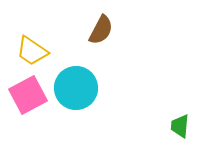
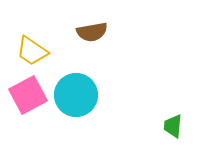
brown semicircle: moved 9 px left, 2 px down; rotated 52 degrees clockwise
cyan circle: moved 7 px down
green trapezoid: moved 7 px left
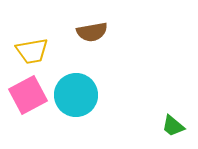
yellow trapezoid: rotated 44 degrees counterclockwise
green trapezoid: rotated 55 degrees counterclockwise
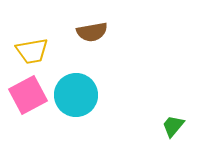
green trapezoid: rotated 90 degrees clockwise
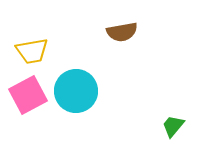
brown semicircle: moved 30 px right
cyan circle: moved 4 px up
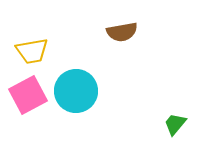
green trapezoid: moved 2 px right, 2 px up
